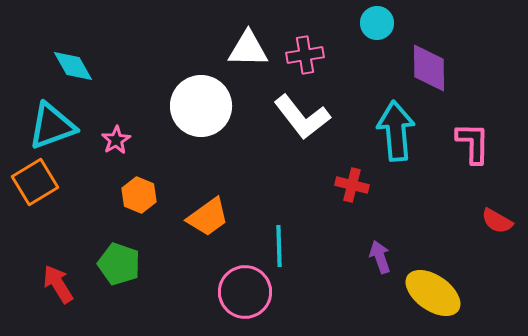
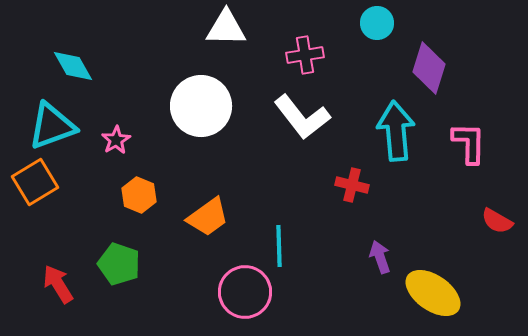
white triangle: moved 22 px left, 21 px up
purple diamond: rotated 18 degrees clockwise
pink L-shape: moved 4 px left
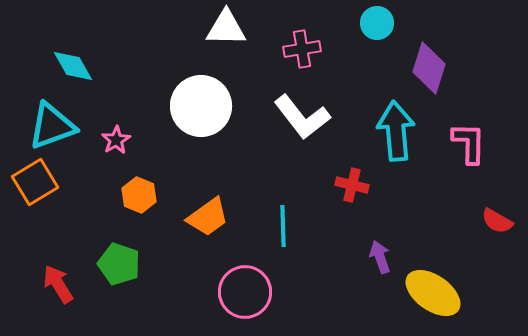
pink cross: moved 3 px left, 6 px up
cyan line: moved 4 px right, 20 px up
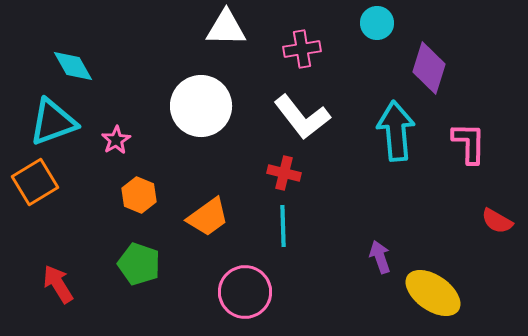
cyan triangle: moved 1 px right, 4 px up
red cross: moved 68 px left, 12 px up
green pentagon: moved 20 px right
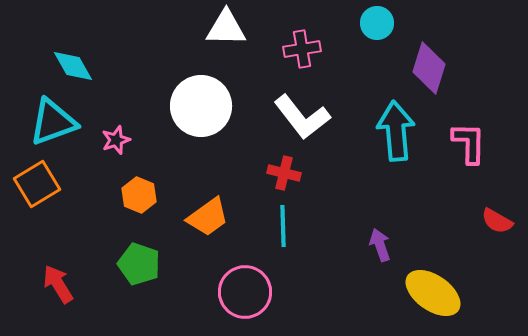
pink star: rotated 12 degrees clockwise
orange square: moved 2 px right, 2 px down
purple arrow: moved 12 px up
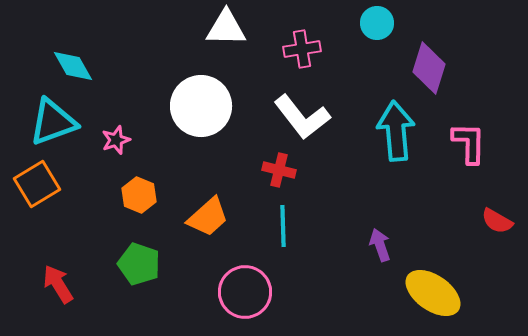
red cross: moved 5 px left, 3 px up
orange trapezoid: rotated 6 degrees counterclockwise
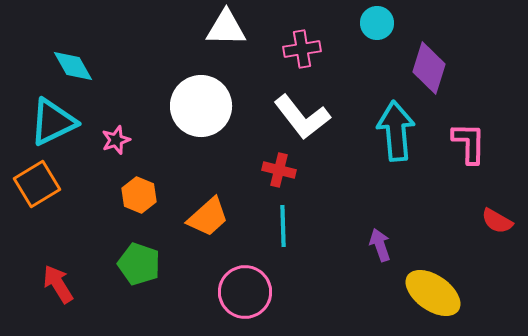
cyan triangle: rotated 6 degrees counterclockwise
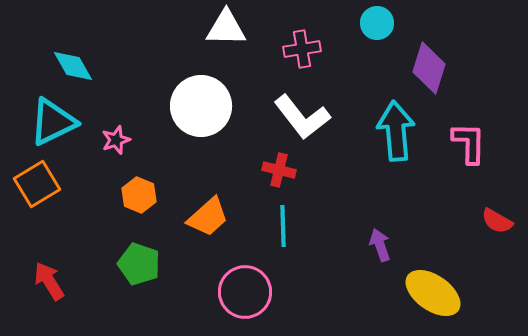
red arrow: moved 9 px left, 3 px up
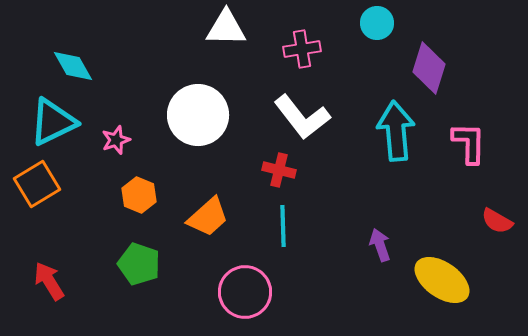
white circle: moved 3 px left, 9 px down
yellow ellipse: moved 9 px right, 13 px up
